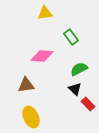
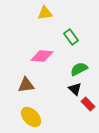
yellow ellipse: rotated 20 degrees counterclockwise
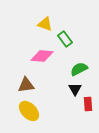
yellow triangle: moved 11 px down; rotated 28 degrees clockwise
green rectangle: moved 6 px left, 2 px down
black triangle: rotated 16 degrees clockwise
red rectangle: rotated 40 degrees clockwise
yellow ellipse: moved 2 px left, 6 px up
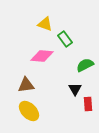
green semicircle: moved 6 px right, 4 px up
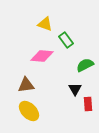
green rectangle: moved 1 px right, 1 px down
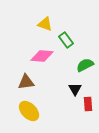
brown triangle: moved 3 px up
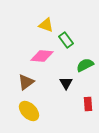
yellow triangle: moved 1 px right, 1 px down
brown triangle: rotated 30 degrees counterclockwise
black triangle: moved 9 px left, 6 px up
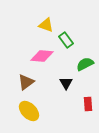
green semicircle: moved 1 px up
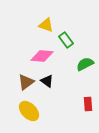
black triangle: moved 19 px left, 2 px up; rotated 24 degrees counterclockwise
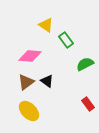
yellow triangle: rotated 14 degrees clockwise
pink diamond: moved 12 px left
red rectangle: rotated 32 degrees counterclockwise
